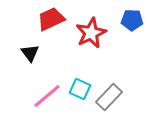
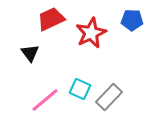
pink line: moved 2 px left, 4 px down
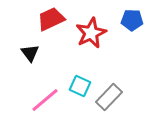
cyan square: moved 3 px up
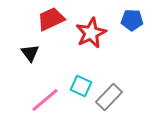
cyan square: moved 1 px right
